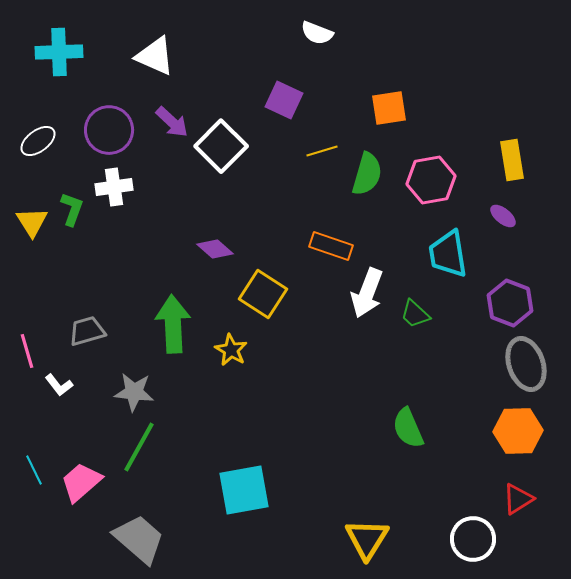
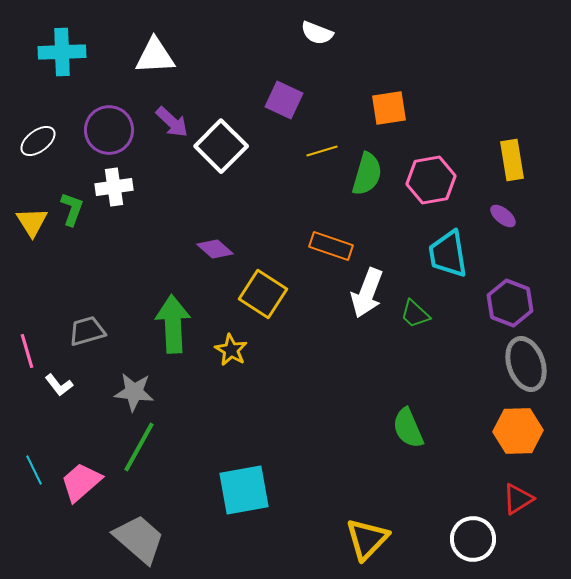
cyan cross at (59, 52): moved 3 px right
white triangle at (155, 56): rotated 27 degrees counterclockwise
yellow triangle at (367, 539): rotated 12 degrees clockwise
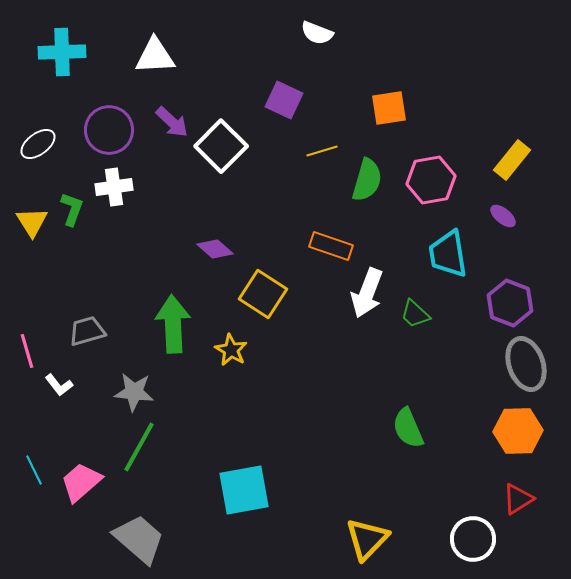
white ellipse at (38, 141): moved 3 px down
yellow rectangle at (512, 160): rotated 48 degrees clockwise
green semicircle at (367, 174): moved 6 px down
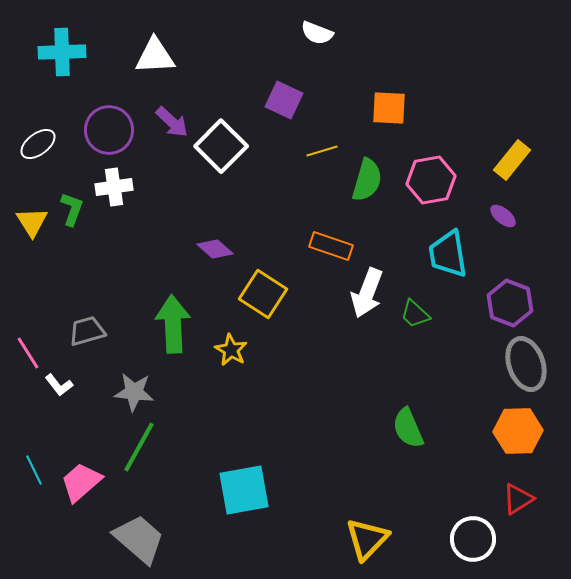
orange square at (389, 108): rotated 12 degrees clockwise
pink line at (27, 351): moved 1 px right, 2 px down; rotated 16 degrees counterclockwise
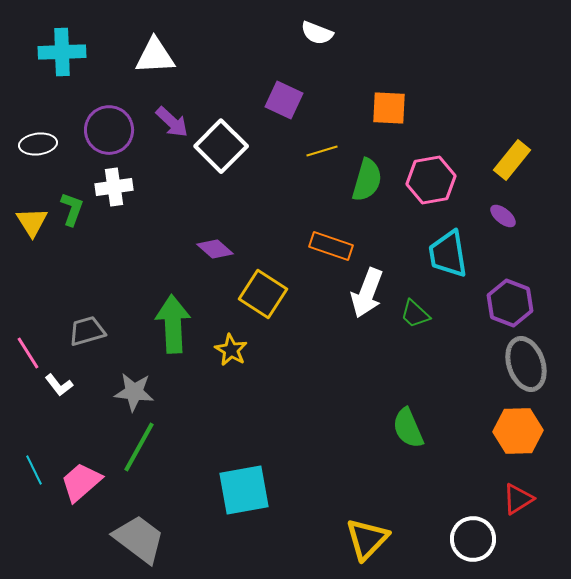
white ellipse at (38, 144): rotated 30 degrees clockwise
gray trapezoid at (139, 539): rotated 4 degrees counterclockwise
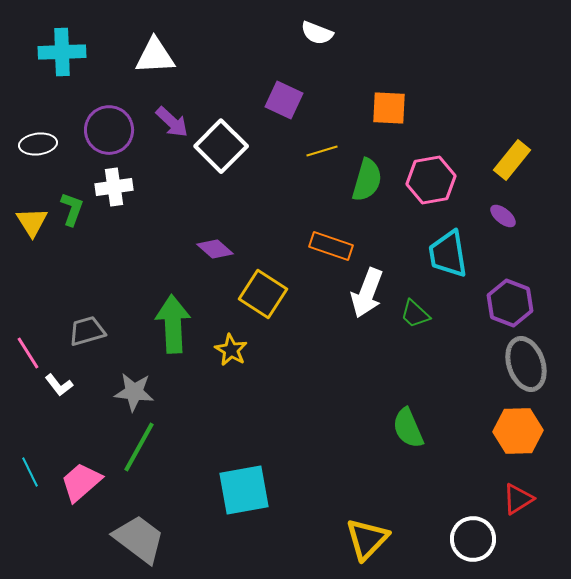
cyan line at (34, 470): moved 4 px left, 2 px down
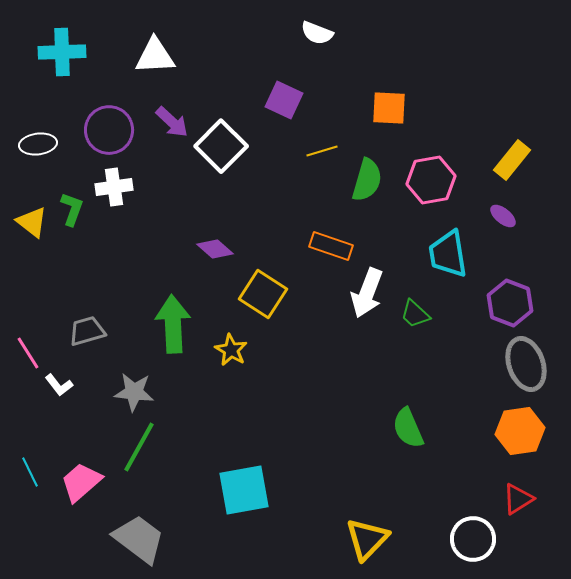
yellow triangle at (32, 222): rotated 20 degrees counterclockwise
orange hexagon at (518, 431): moved 2 px right; rotated 6 degrees counterclockwise
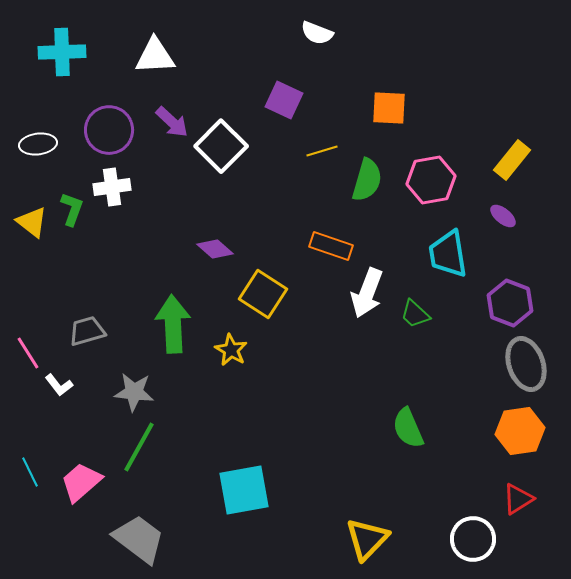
white cross at (114, 187): moved 2 px left
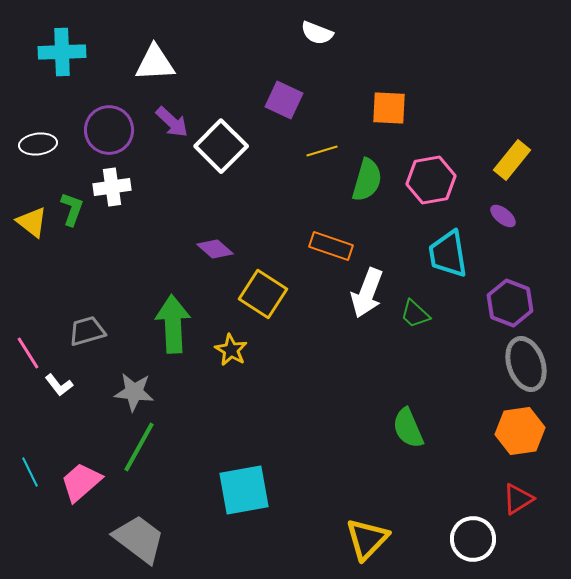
white triangle at (155, 56): moved 7 px down
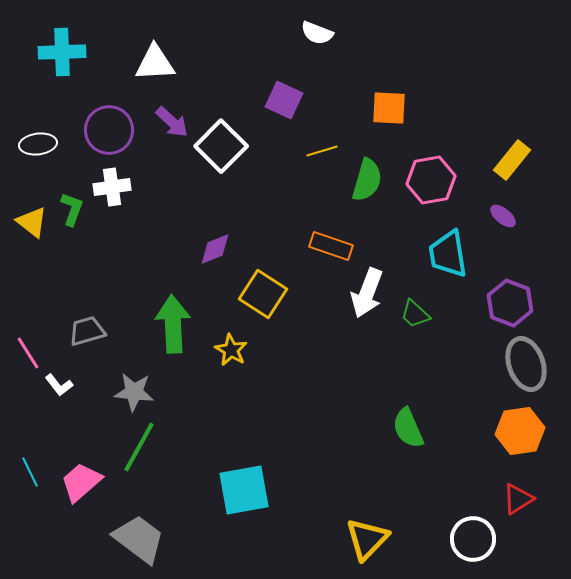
purple diamond at (215, 249): rotated 63 degrees counterclockwise
